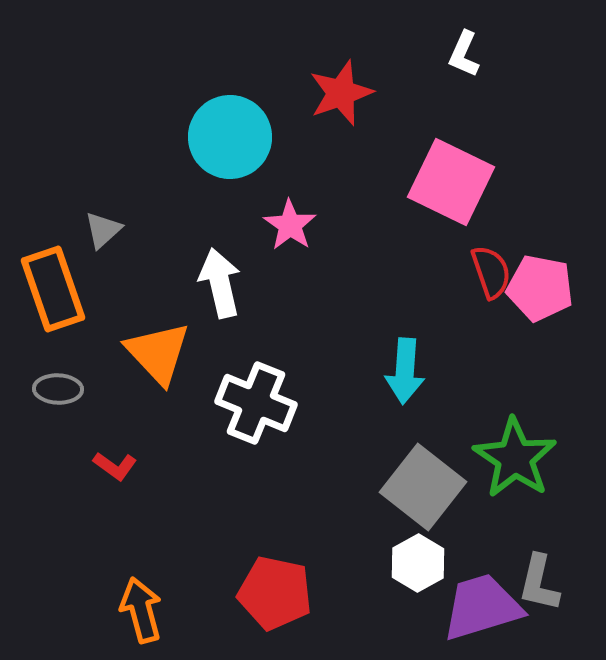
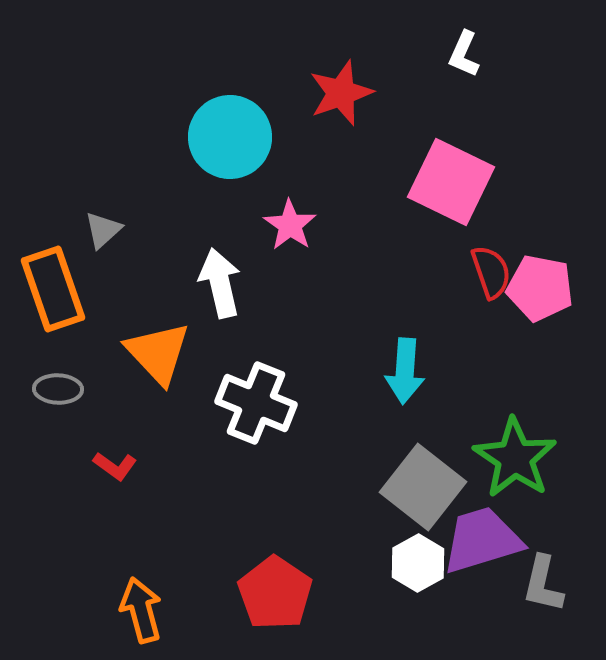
gray L-shape: moved 4 px right, 1 px down
red pentagon: rotated 22 degrees clockwise
purple trapezoid: moved 67 px up
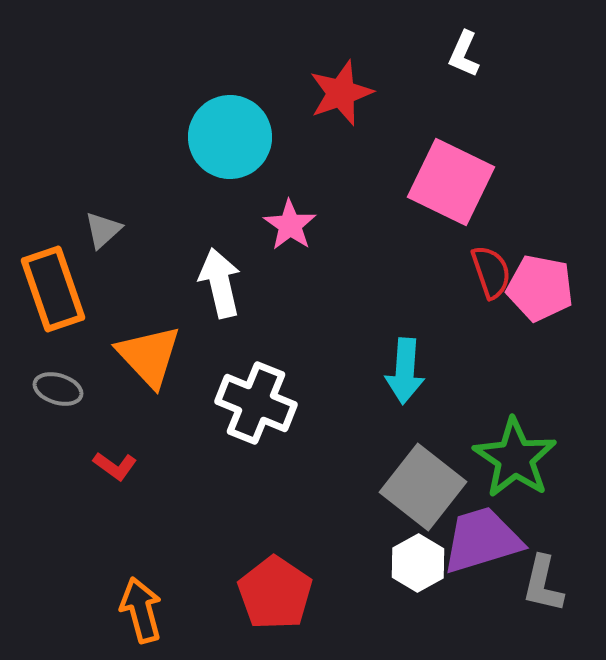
orange triangle: moved 9 px left, 3 px down
gray ellipse: rotated 15 degrees clockwise
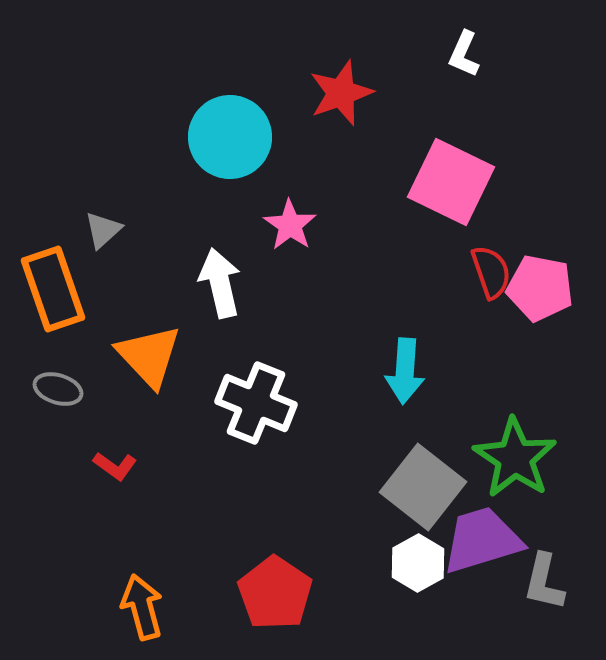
gray L-shape: moved 1 px right, 2 px up
orange arrow: moved 1 px right, 3 px up
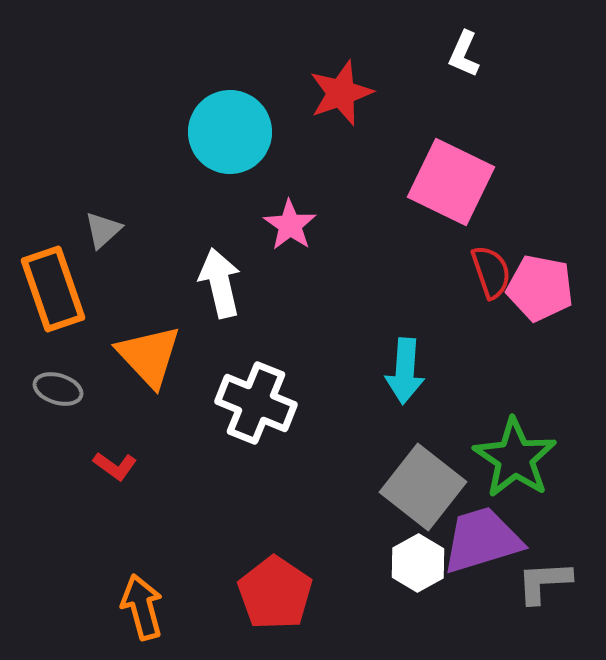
cyan circle: moved 5 px up
gray L-shape: rotated 74 degrees clockwise
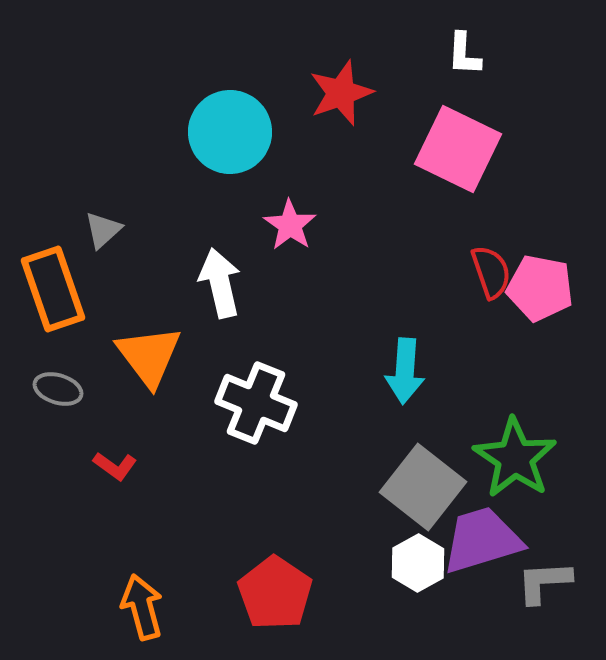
white L-shape: rotated 21 degrees counterclockwise
pink square: moved 7 px right, 33 px up
orange triangle: rotated 6 degrees clockwise
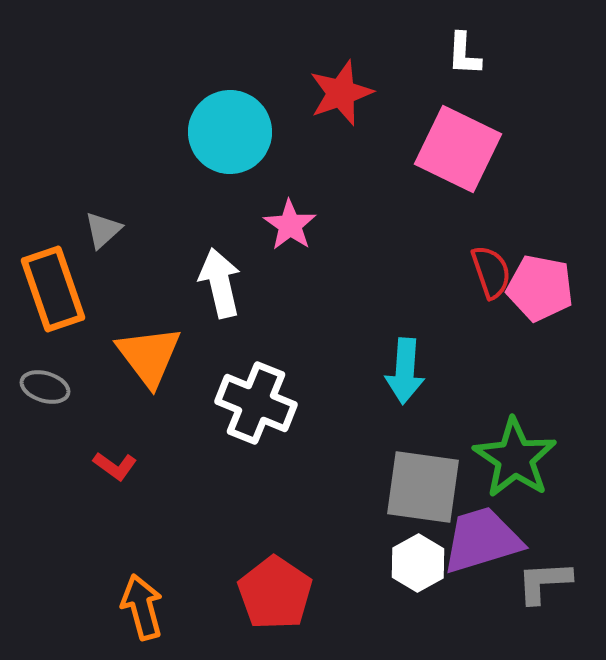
gray ellipse: moved 13 px left, 2 px up
gray square: rotated 30 degrees counterclockwise
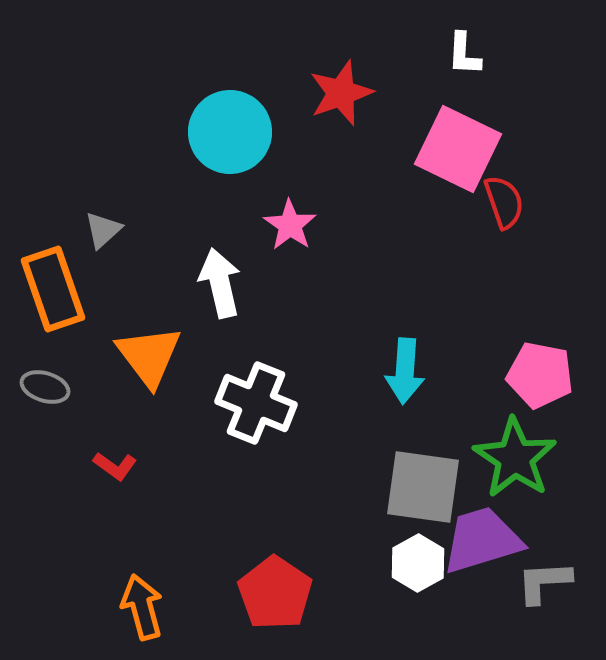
red semicircle: moved 13 px right, 70 px up
pink pentagon: moved 87 px down
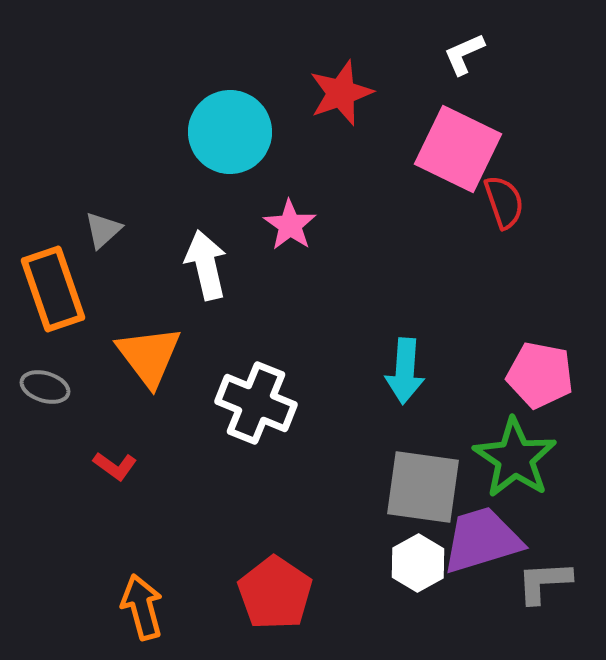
white L-shape: rotated 63 degrees clockwise
white arrow: moved 14 px left, 18 px up
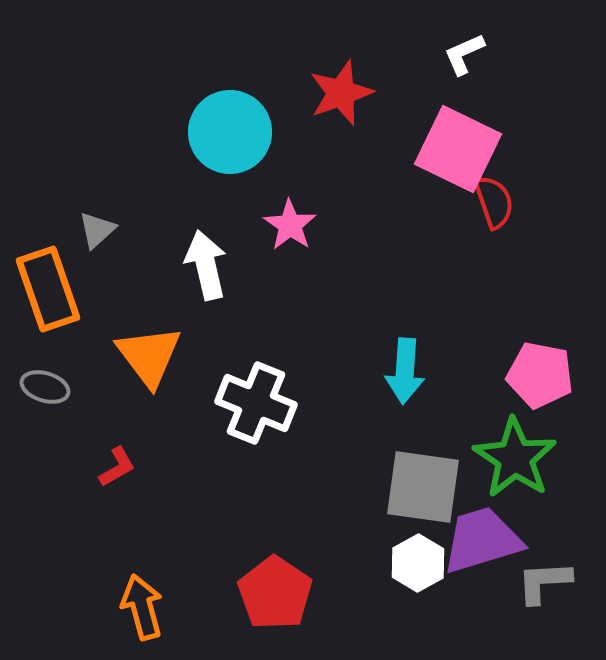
red semicircle: moved 10 px left
gray triangle: moved 6 px left
orange rectangle: moved 5 px left
red L-shape: moved 2 px right, 1 px down; rotated 66 degrees counterclockwise
